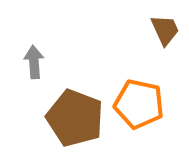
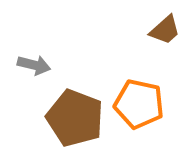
brown trapezoid: rotated 72 degrees clockwise
gray arrow: moved 3 px down; rotated 108 degrees clockwise
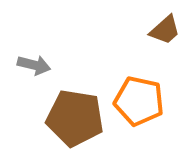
orange pentagon: moved 3 px up
brown pentagon: rotated 12 degrees counterclockwise
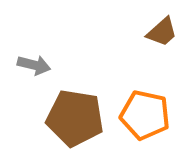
brown trapezoid: moved 3 px left, 2 px down
orange pentagon: moved 6 px right, 14 px down
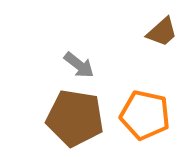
gray arrow: moved 45 px right; rotated 24 degrees clockwise
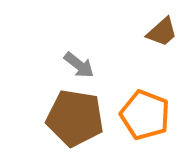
orange pentagon: rotated 9 degrees clockwise
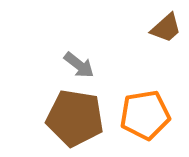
brown trapezoid: moved 4 px right, 4 px up
orange pentagon: rotated 30 degrees counterclockwise
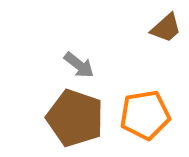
brown pentagon: rotated 10 degrees clockwise
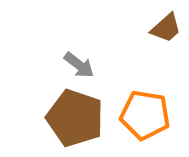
orange pentagon: rotated 18 degrees clockwise
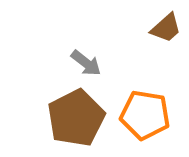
gray arrow: moved 7 px right, 2 px up
brown pentagon: moved 1 px right; rotated 26 degrees clockwise
